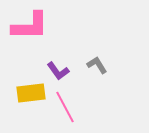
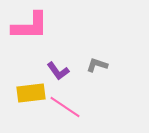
gray L-shape: rotated 40 degrees counterclockwise
pink line: rotated 28 degrees counterclockwise
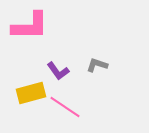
yellow rectangle: rotated 8 degrees counterclockwise
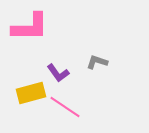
pink L-shape: moved 1 px down
gray L-shape: moved 3 px up
purple L-shape: moved 2 px down
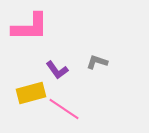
purple L-shape: moved 1 px left, 3 px up
pink line: moved 1 px left, 2 px down
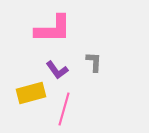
pink L-shape: moved 23 px right, 2 px down
gray L-shape: moved 3 px left; rotated 75 degrees clockwise
pink line: rotated 72 degrees clockwise
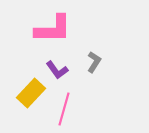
gray L-shape: rotated 30 degrees clockwise
yellow rectangle: rotated 32 degrees counterclockwise
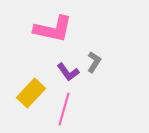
pink L-shape: rotated 12 degrees clockwise
purple L-shape: moved 11 px right, 2 px down
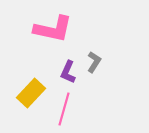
purple L-shape: rotated 60 degrees clockwise
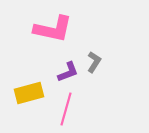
purple L-shape: rotated 135 degrees counterclockwise
yellow rectangle: moved 2 px left; rotated 32 degrees clockwise
pink line: moved 2 px right
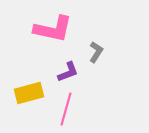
gray L-shape: moved 2 px right, 10 px up
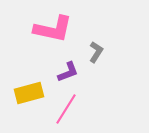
pink line: rotated 16 degrees clockwise
